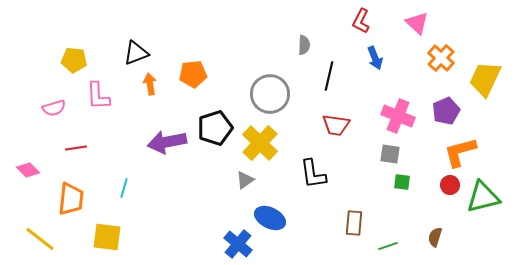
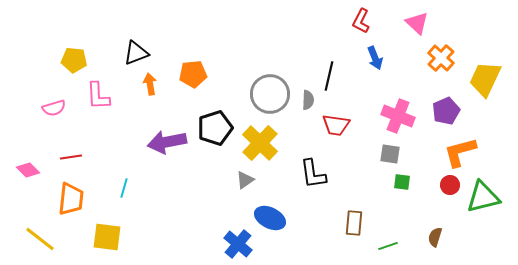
gray semicircle: moved 4 px right, 55 px down
red line: moved 5 px left, 9 px down
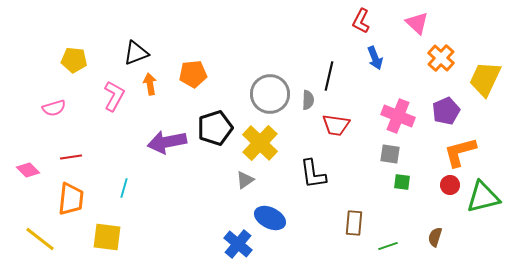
pink L-shape: moved 16 px right; rotated 148 degrees counterclockwise
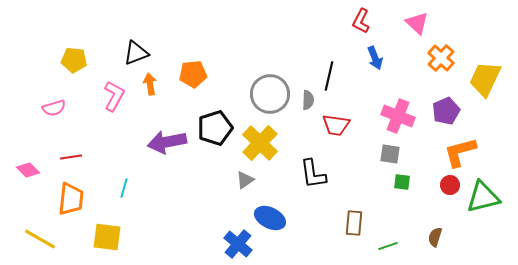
yellow line: rotated 8 degrees counterclockwise
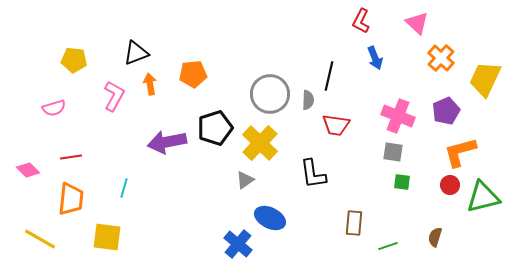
gray square: moved 3 px right, 2 px up
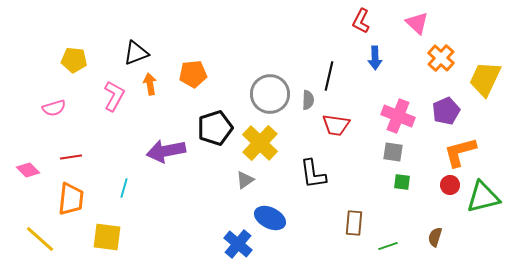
blue arrow: rotated 20 degrees clockwise
purple arrow: moved 1 px left, 9 px down
yellow line: rotated 12 degrees clockwise
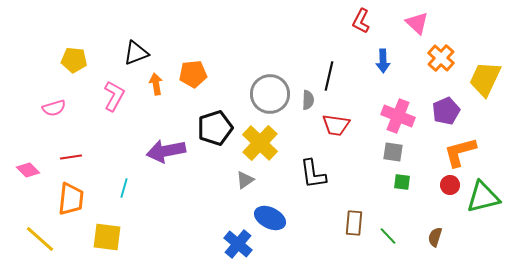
blue arrow: moved 8 px right, 3 px down
orange arrow: moved 6 px right
green line: moved 10 px up; rotated 66 degrees clockwise
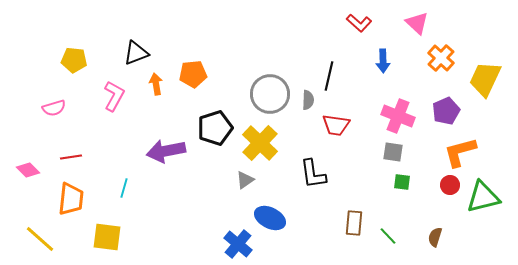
red L-shape: moved 2 px left, 2 px down; rotated 75 degrees counterclockwise
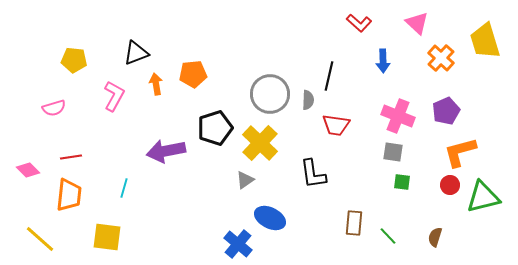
yellow trapezoid: moved 38 px up; rotated 42 degrees counterclockwise
orange trapezoid: moved 2 px left, 4 px up
